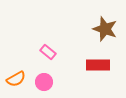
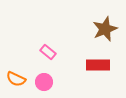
brown star: rotated 30 degrees clockwise
orange semicircle: rotated 54 degrees clockwise
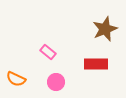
red rectangle: moved 2 px left, 1 px up
pink circle: moved 12 px right
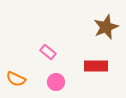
brown star: moved 1 px right, 2 px up
red rectangle: moved 2 px down
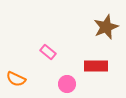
pink circle: moved 11 px right, 2 px down
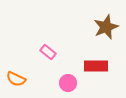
pink circle: moved 1 px right, 1 px up
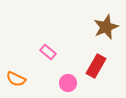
red rectangle: rotated 60 degrees counterclockwise
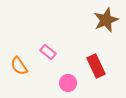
brown star: moved 7 px up
red rectangle: rotated 55 degrees counterclockwise
orange semicircle: moved 3 px right, 13 px up; rotated 30 degrees clockwise
